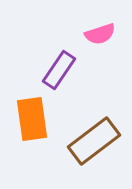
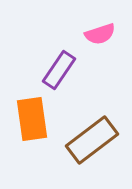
brown rectangle: moved 2 px left, 1 px up
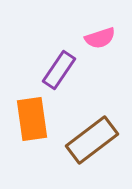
pink semicircle: moved 4 px down
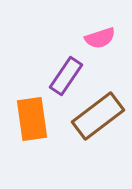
purple rectangle: moved 7 px right, 6 px down
brown rectangle: moved 6 px right, 24 px up
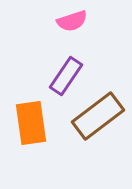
pink semicircle: moved 28 px left, 17 px up
orange rectangle: moved 1 px left, 4 px down
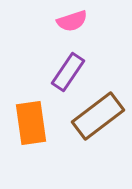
purple rectangle: moved 2 px right, 4 px up
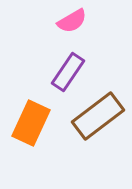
pink semicircle: rotated 12 degrees counterclockwise
orange rectangle: rotated 33 degrees clockwise
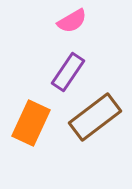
brown rectangle: moved 3 px left, 1 px down
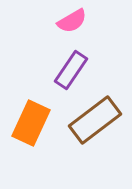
purple rectangle: moved 3 px right, 2 px up
brown rectangle: moved 3 px down
